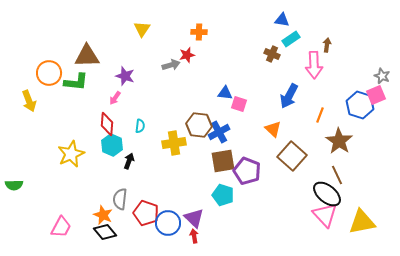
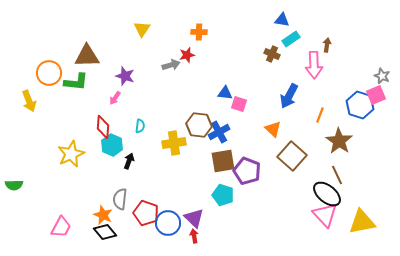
red diamond at (107, 124): moved 4 px left, 3 px down
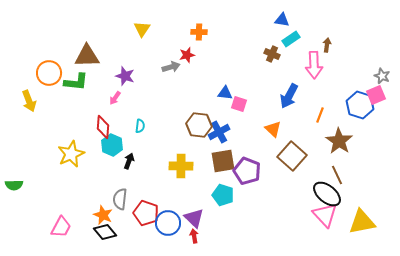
gray arrow at (171, 65): moved 2 px down
yellow cross at (174, 143): moved 7 px right, 23 px down; rotated 10 degrees clockwise
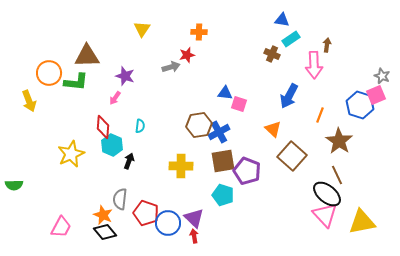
brown hexagon at (199, 125): rotated 15 degrees counterclockwise
